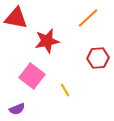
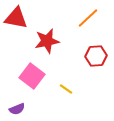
red hexagon: moved 2 px left, 2 px up
yellow line: moved 1 px right, 1 px up; rotated 24 degrees counterclockwise
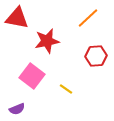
red triangle: moved 1 px right
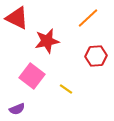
red triangle: rotated 15 degrees clockwise
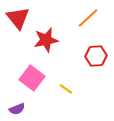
red triangle: moved 1 px right; rotated 25 degrees clockwise
red star: moved 1 px left, 1 px up
pink square: moved 2 px down
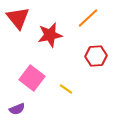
red star: moved 4 px right, 5 px up
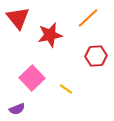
pink square: rotated 10 degrees clockwise
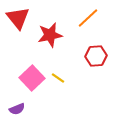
yellow line: moved 8 px left, 11 px up
